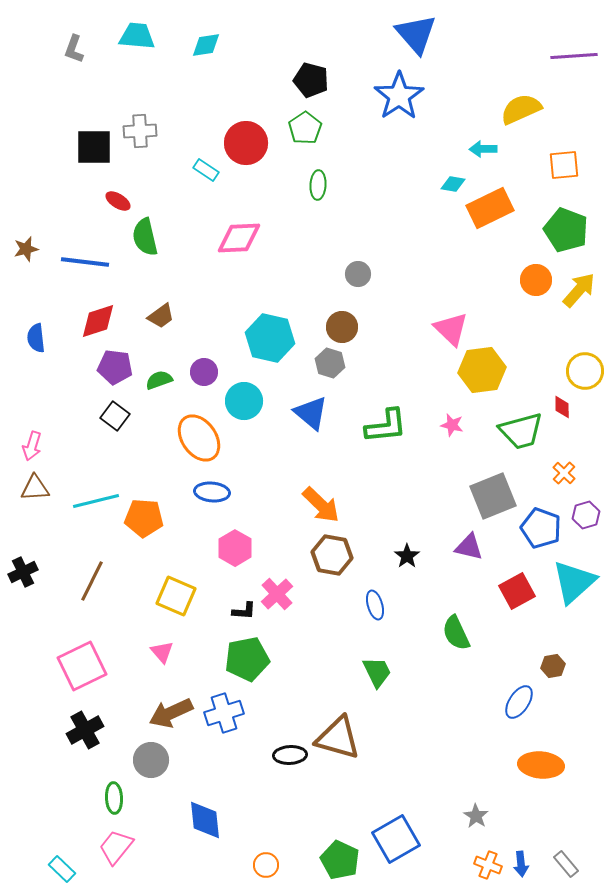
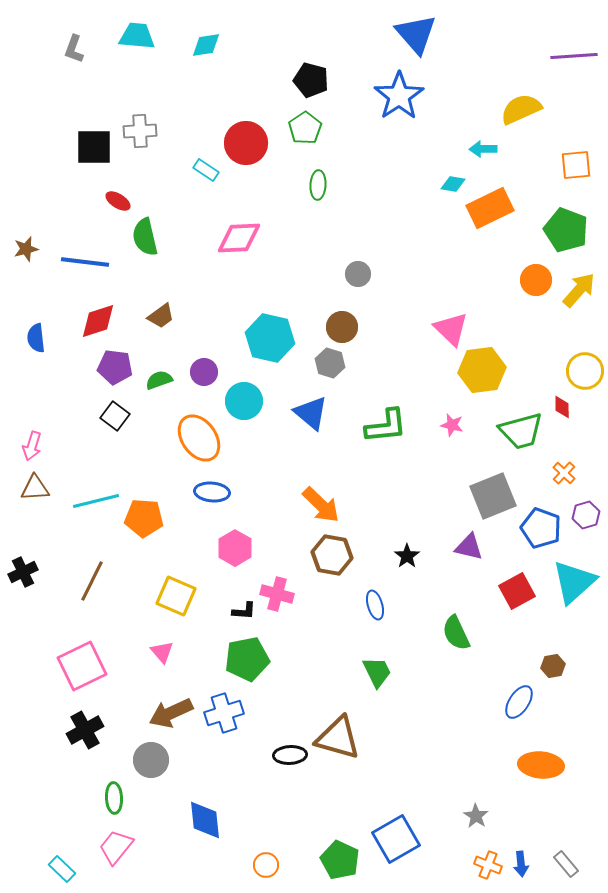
orange square at (564, 165): moved 12 px right
pink cross at (277, 594): rotated 32 degrees counterclockwise
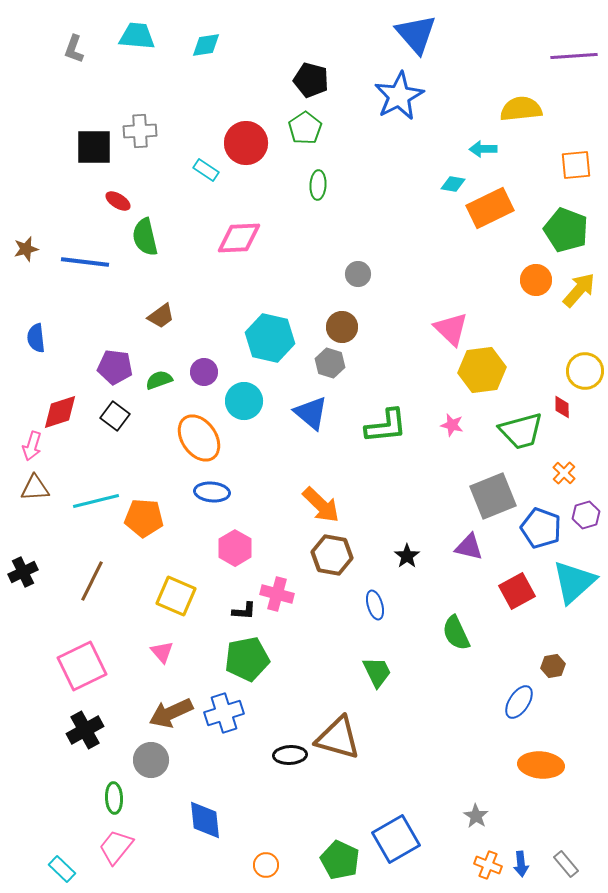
blue star at (399, 96): rotated 6 degrees clockwise
yellow semicircle at (521, 109): rotated 18 degrees clockwise
red diamond at (98, 321): moved 38 px left, 91 px down
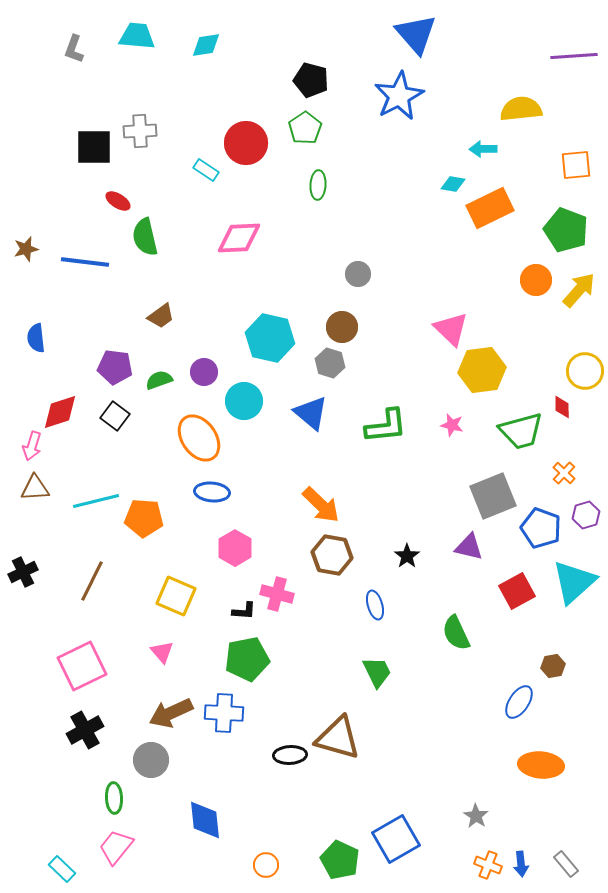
blue cross at (224, 713): rotated 21 degrees clockwise
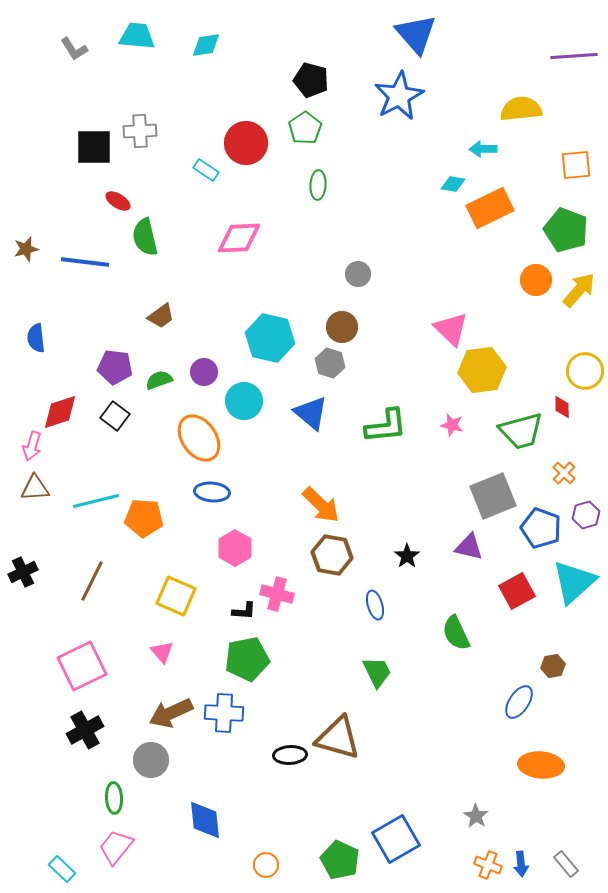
gray L-shape at (74, 49): rotated 52 degrees counterclockwise
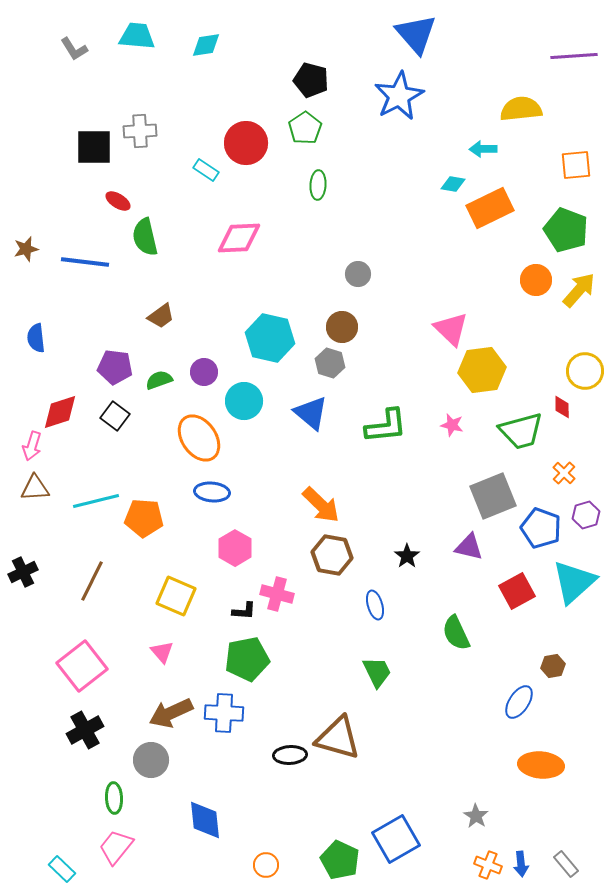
pink square at (82, 666): rotated 12 degrees counterclockwise
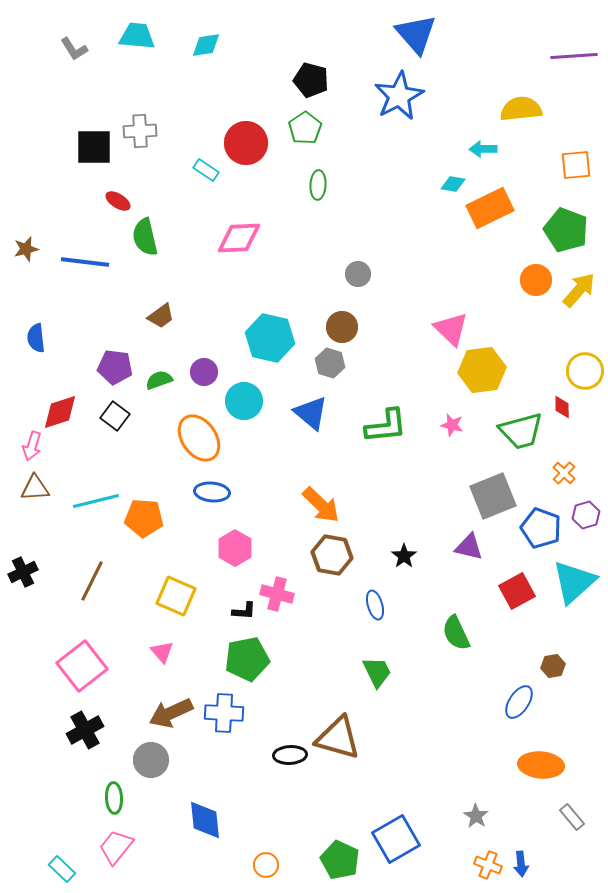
black star at (407, 556): moved 3 px left
gray rectangle at (566, 864): moved 6 px right, 47 px up
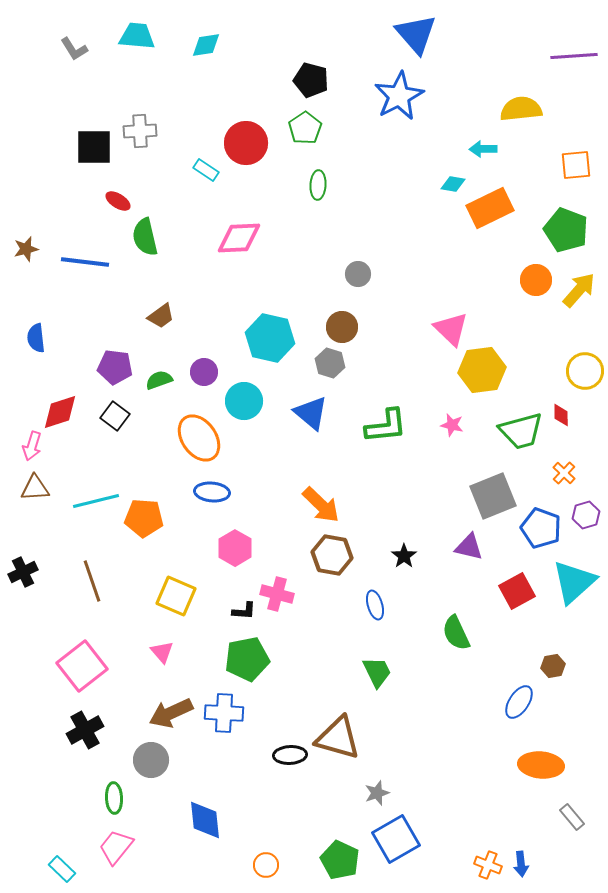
red diamond at (562, 407): moved 1 px left, 8 px down
brown line at (92, 581): rotated 45 degrees counterclockwise
gray star at (476, 816): moved 99 px left, 23 px up; rotated 20 degrees clockwise
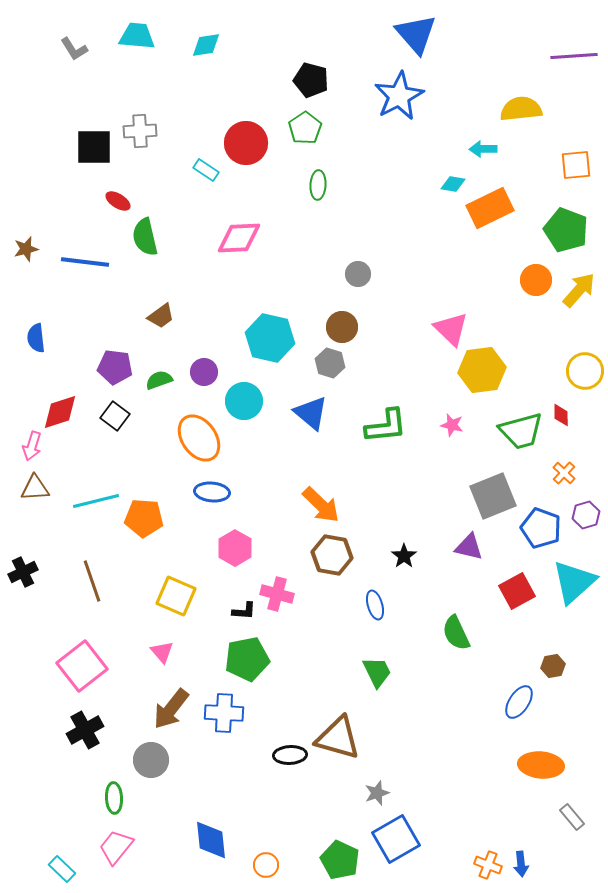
brown arrow at (171, 713): moved 4 px up; rotated 27 degrees counterclockwise
blue diamond at (205, 820): moved 6 px right, 20 px down
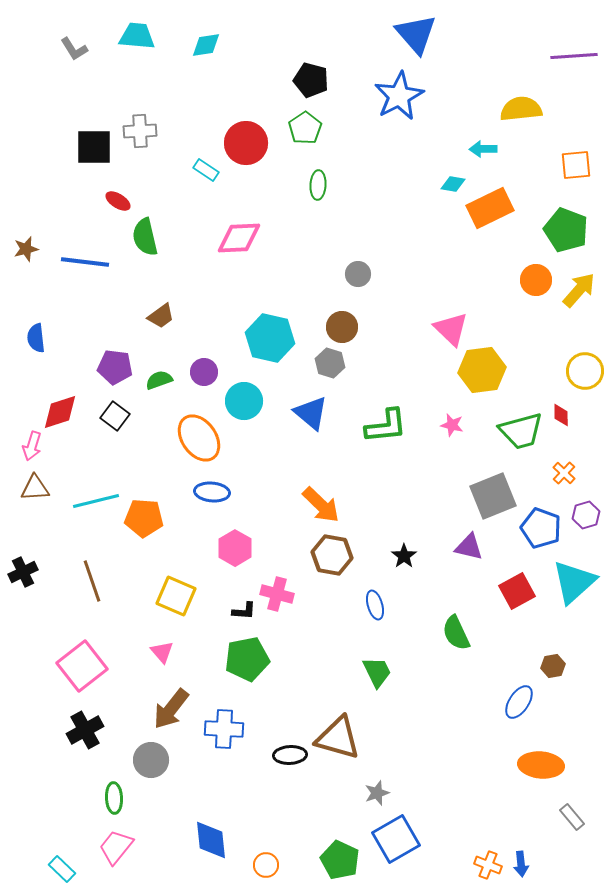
blue cross at (224, 713): moved 16 px down
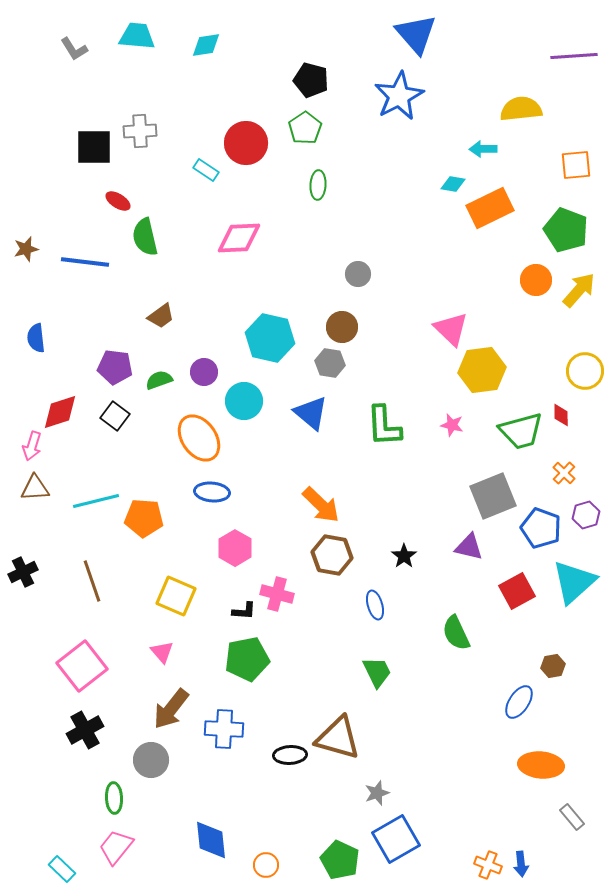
gray hexagon at (330, 363): rotated 8 degrees counterclockwise
green L-shape at (386, 426): moved 2 px left; rotated 93 degrees clockwise
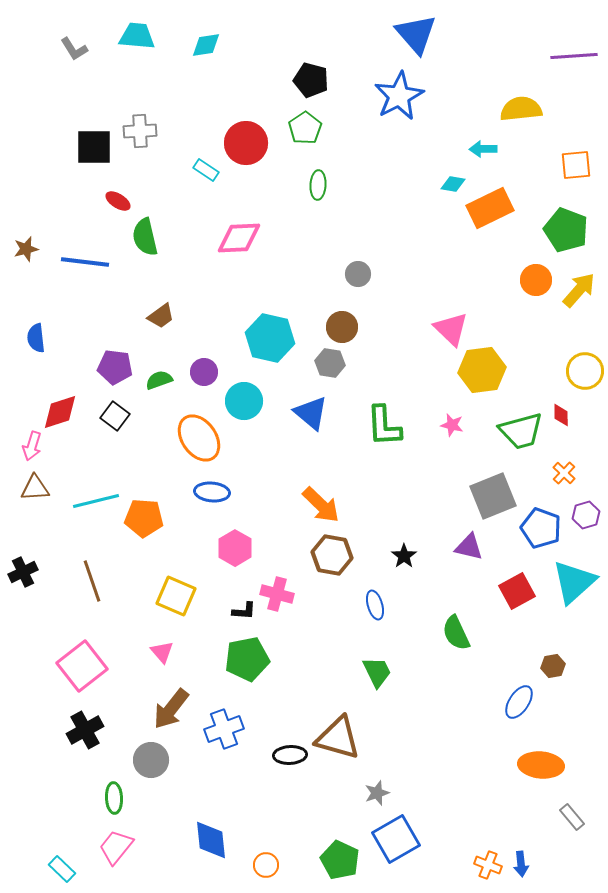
blue cross at (224, 729): rotated 24 degrees counterclockwise
